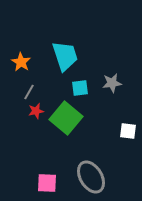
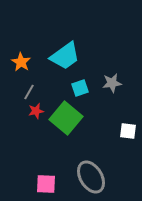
cyan trapezoid: rotated 72 degrees clockwise
cyan square: rotated 12 degrees counterclockwise
pink square: moved 1 px left, 1 px down
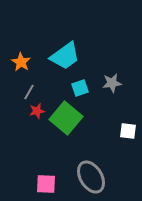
red star: moved 1 px right
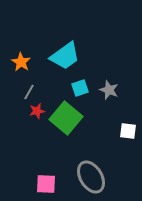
gray star: moved 3 px left, 7 px down; rotated 30 degrees clockwise
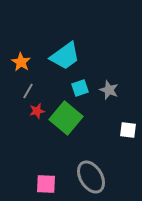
gray line: moved 1 px left, 1 px up
white square: moved 1 px up
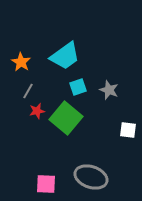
cyan square: moved 2 px left, 1 px up
gray ellipse: rotated 40 degrees counterclockwise
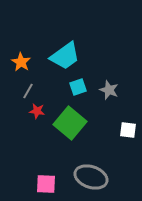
red star: rotated 21 degrees clockwise
green square: moved 4 px right, 5 px down
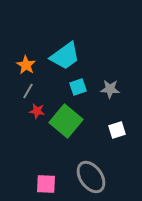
orange star: moved 5 px right, 3 px down
gray star: moved 1 px right, 1 px up; rotated 18 degrees counterclockwise
green square: moved 4 px left, 2 px up
white square: moved 11 px left; rotated 24 degrees counterclockwise
gray ellipse: rotated 36 degrees clockwise
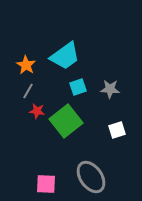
green square: rotated 12 degrees clockwise
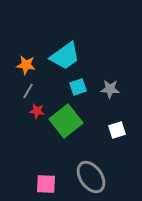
orange star: rotated 24 degrees counterclockwise
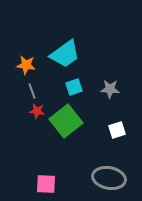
cyan trapezoid: moved 2 px up
cyan square: moved 4 px left
gray line: moved 4 px right; rotated 49 degrees counterclockwise
gray ellipse: moved 18 px right, 1 px down; rotated 44 degrees counterclockwise
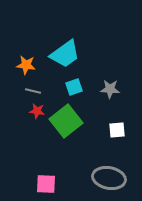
gray line: moved 1 px right; rotated 56 degrees counterclockwise
white square: rotated 12 degrees clockwise
